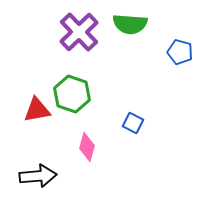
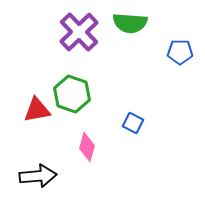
green semicircle: moved 1 px up
blue pentagon: rotated 15 degrees counterclockwise
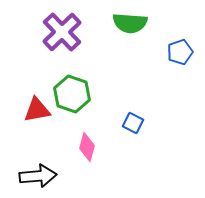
purple cross: moved 17 px left
blue pentagon: rotated 20 degrees counterclockwise
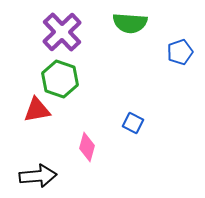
green hexagon: moved 12 px left, 15 px up
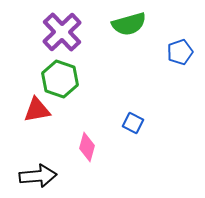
green semicircle: moved 1 px left, 1 px down; rotated 20 degrees counterclockwise
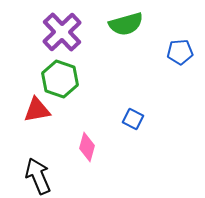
green semicircle: moved 3 px left
blue pentagon: rotated 15 degrees clockwise
blue square: moved 4 px up
black arrow: rotated 108 degrees counterclockwise
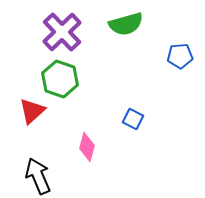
blue pentagon: moved 4 px down
red triangle: moved 5 px left, 1 px down; rotated 32 degrees counterclockwise
